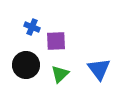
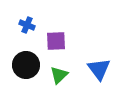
blue cross: moved 5 px left, 2 px up
green triangle: moved 1 px left, 1 px down
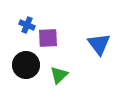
purple square: moved 8 px left, 3 px up
blue triangle: moved 25 px up
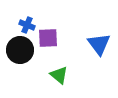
black circle: moved 6 px left, 15 px up
green triangle: rotated 36 degrees counterclockwise
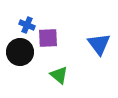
black circle: moved 2 px down
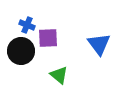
black circle: moved 1 px right, 1 px up
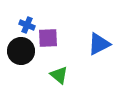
blue triangle: rotated 40 degrees clockwise
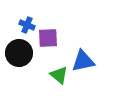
blue triangle: moved 16 px left, 17 px down; rotated 15 degrees clockwise
black circle: moved 2 px left, 2 px down
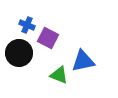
purple square: rotated 30 degrees clockwise
green triangle: rotated 18 degrees counterclockwise
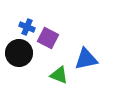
blue cross: moved 2 px down
blue triangle: moved 3 px right, 2 px up
